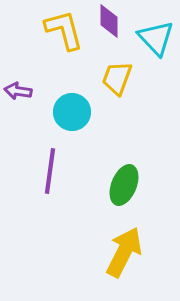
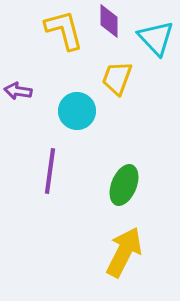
cyan circle: moved 5 px right, 1 px up
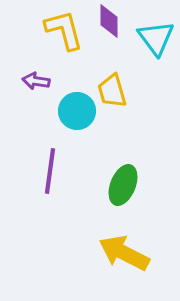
cyan triangle: rotated 6 degrees clockwise
yellow trapezoid: moved 5 px left, 13 px down; rotated 36 degrees counterclockwise
purple arrow: moved 18 px right, 10 px up
green ellipse: moved 1 px left
yellow arrow: moved 1 px down; rotated 90 degrees counterclockwise
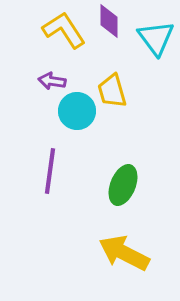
yellow L-shape: rotated 18 degrees counterclockwise
purple arrow: moved 16 px right
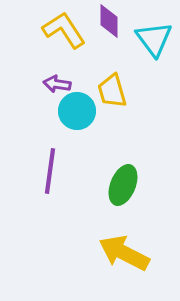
cyan triangle: moved 2 px left, 1 px down
purple arrow: moved 5 px right, 3 px down
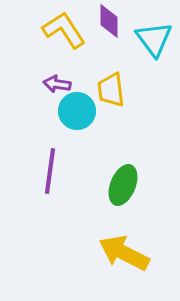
yellow trapezoid: moved 1 px left, 1 px up; rotated 9 degrees clockwise
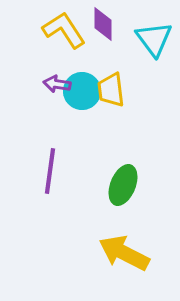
purple diamond: moved 6 px left, 3 px down
cyan circle: moved 5 px right, 20 px up
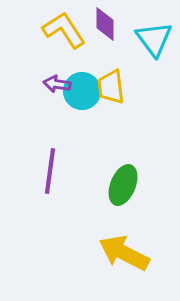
purple diamond: moved 2 px right
yellow trapezoid: moved 3 px up
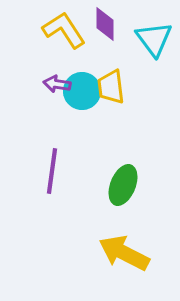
purple line: moved 2 px right
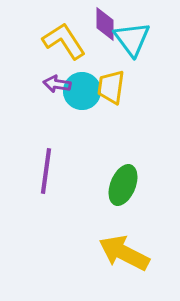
yellow L-shape: moved 11 px down
cyan triangle: moved 22 px left
yellow trapezoid: rotated 15 degrees clockwise
purple line: moved 6 px left
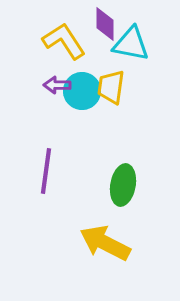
cyan triangle: moved 1 px left, 5 px down; rotated 42 degrees counterclockwise
purple arrow: moved 1 px down; rotated 8 degrees counterclockwise
green ellipse: rotated 12 degrees counterclockwise
yellow arrow: moved 19 px left, 10 px up
